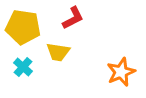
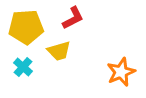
yellow pentagon: moved 3 px right; rotated 12 degrees counterclockwise
yellow trapezoid: moved 1 px right, 1 px up; rotated 25 degrees counterclockwise
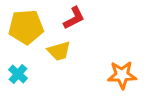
red L-shape: moved 1 px right
cyan cross: moved 5 px left, 7 px down
orange star: moved 1 px right, 3 px down; rotated 20 degrees clockwise
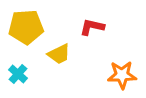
red L-shape: moved 18 px right, 9 px down; rotated 140 degrees counterclockwise
yellow trapezoid: moved 3 px down; rotated 10 degrees counterclockwise
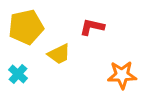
yellow pentagon: rotated 8 degrees counterclockwise
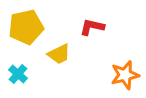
orange star: moved 3 px right; rotated 12 degrees counterclockwise
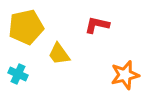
red L-shape: moved 5 px right, 2 px up
yellow trapezoid: rotated 80 degrees clockwise
cyan cross: rotated 18 degrees counterclockwise
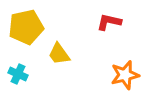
red L-shape: moved 12 px right, 3 px up
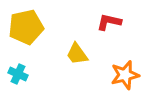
yellow trapezoid: moved 18 px right
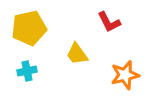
red L-shape: rotated 130 degrees counterclockwise
yellow pentagon: moved 3 px right, 1 px down
cyan cross: moved 9 px right, 3 px up; rotated 36 degrees counterclockwise
